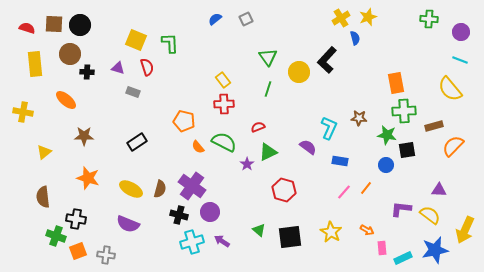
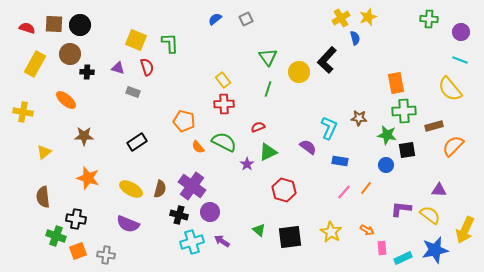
yellow rectangle at (35, 64): rotated 35 degrees clockwise
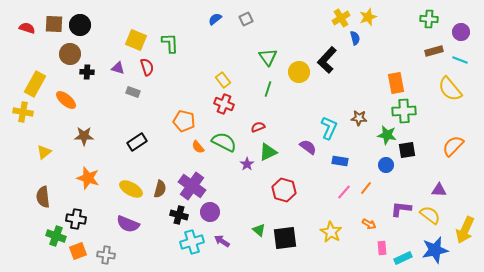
yellow rectangle at (35, 64): moved 20 px down
red cross at (224, 104): rotated 24 degrees clockwise
brown rectangle at (434, 126): moved 75 px up
orange arrow at (367, 230): moved 2 px right, 6 px up
black square at (290, 237): moved 5 px left, 1 px down
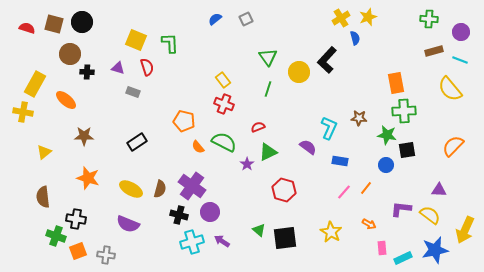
brown square at (54, 24): rotated 12 degrees clockwise
black circle at (80, 25): moved 2 px right, 3 px up
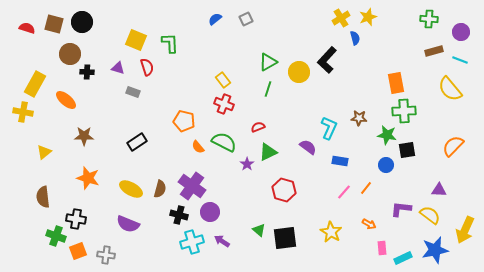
green triangle at (268, 57): moved 5 px down; rotated 36 degrees clockwise
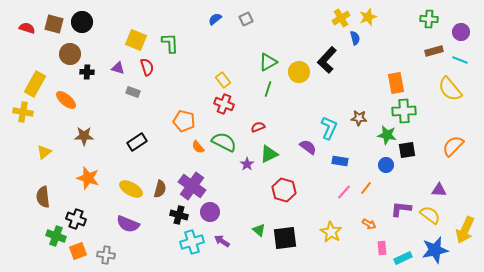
green triangle at (268, 152): moved 1 px right, 2 px down
black cross at (76, 219): rotated 12 degrees clockwise
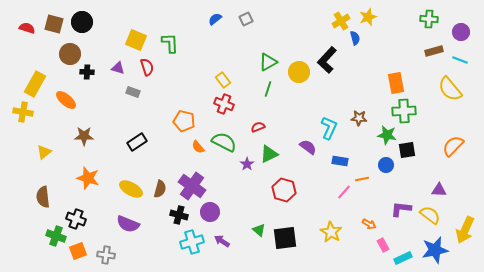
yellow cross at (341, 18): moved 3 px down
orange line at (366, 188): moved 4 px left, 9 px up; rotated 40 degrees clockwise
pink rectangle at (382, 248): moved 1 px right, 3 px up; rotated 24 degrees counterclockwise
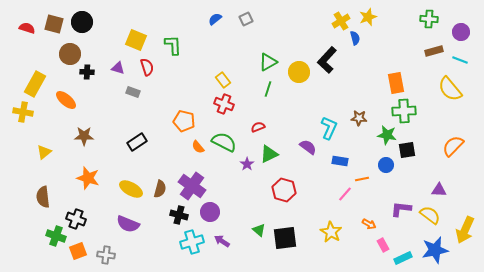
green L-shape at (170, 43): moved 3 px right, 2 px down
pink line at (344, 192): moved 1 px right, 2 px down
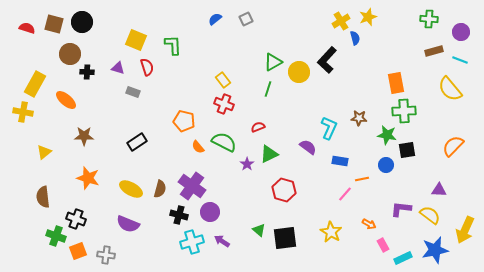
green triangle at (268, 62): moved 5 px right
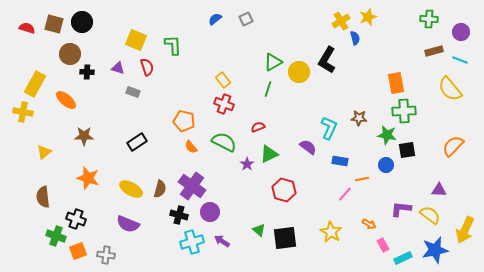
black L-shape at (327, 60): rotated 12 degrees counterclockwise
orange semicircle at (198, 147): moved 7 px left
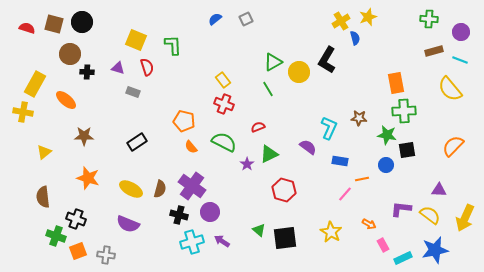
green line at (268, 89): rotated 49 degrees counterclockwise
yellow arrow at (465, 230): moved 12 px up
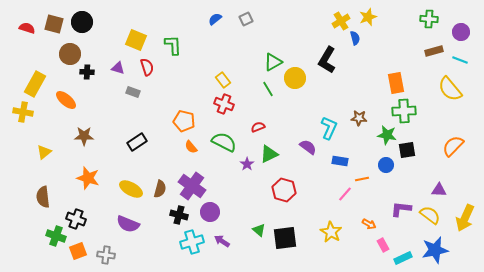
yellow circle at (299, 72): moved 4 px left, 6 px down
